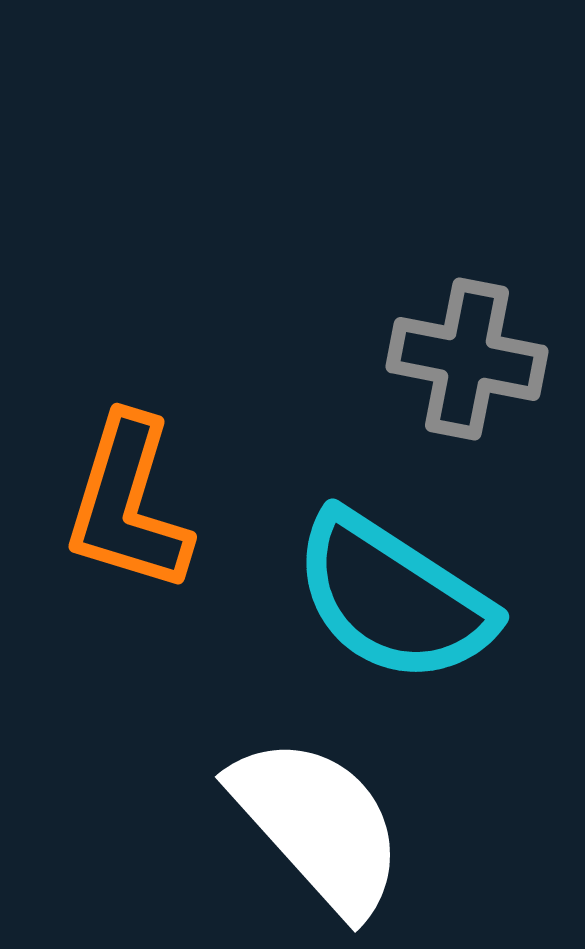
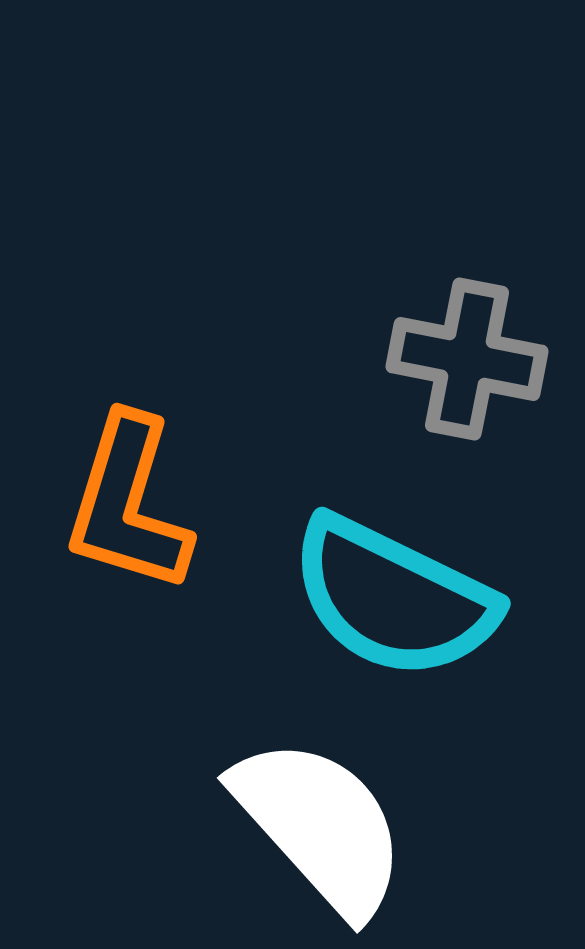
cyan semicircle: rotated 7 degrees counterclockwise
white semicircle: moved 2 px right, 1 px down
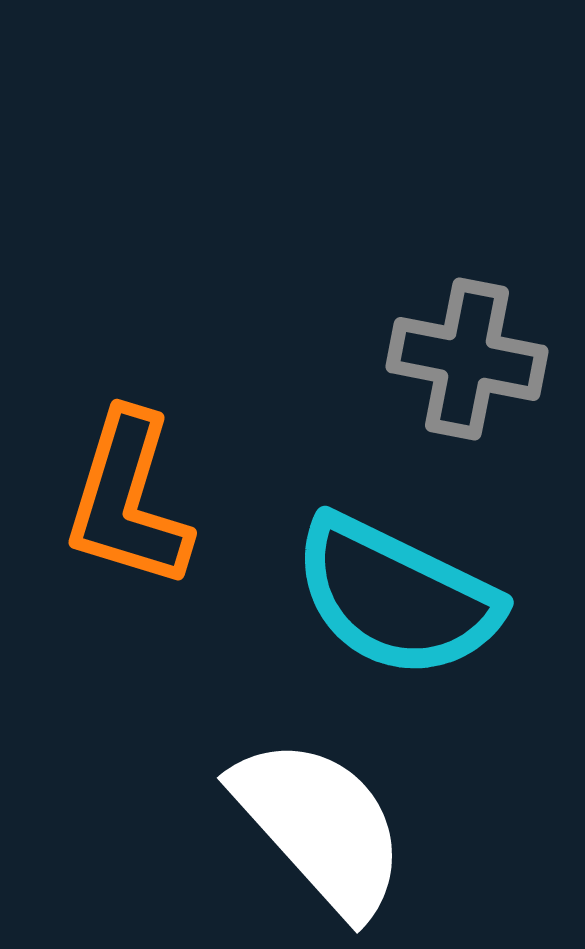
orange L-shape: moved 4 px up
cyan semicircle: moved 3 px right, 1 px up
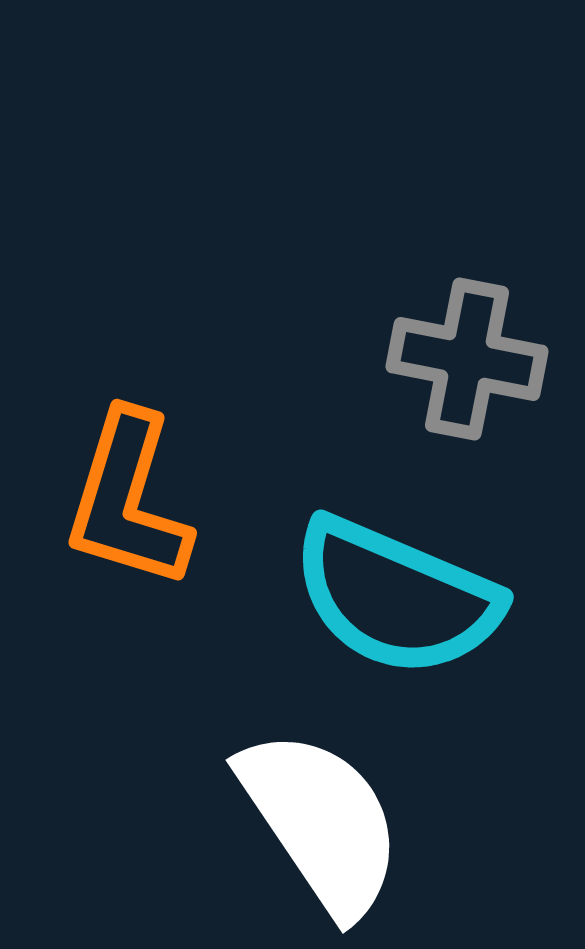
cyan semicircle: rotated 3 degrees counterclockwise
white semicircle: moved 1 px right, 4 px up; rotated 8 degrees clockwise
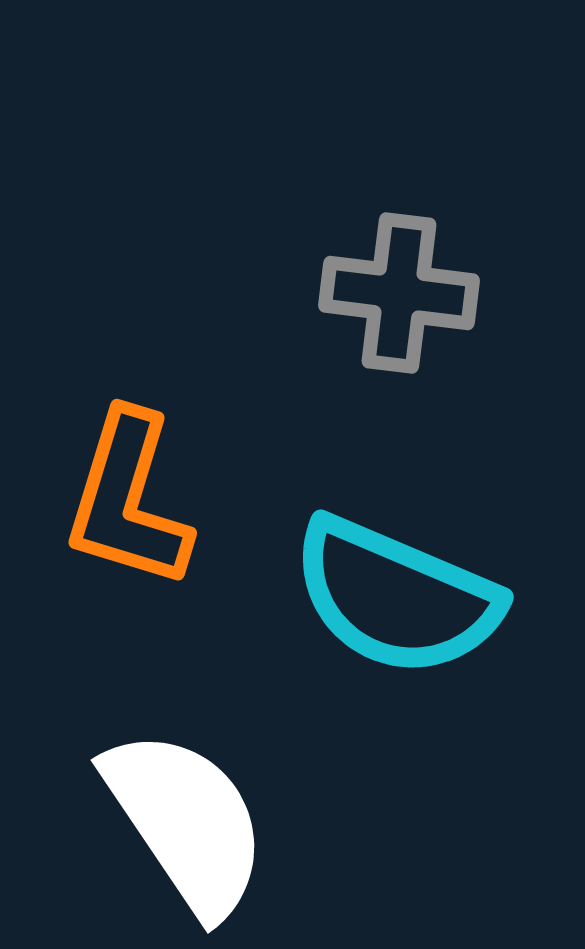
gray cross: moved 68 px left, 66 px up; rotated 4 degrees counterclockwise
white semicircle: moved 135 px left
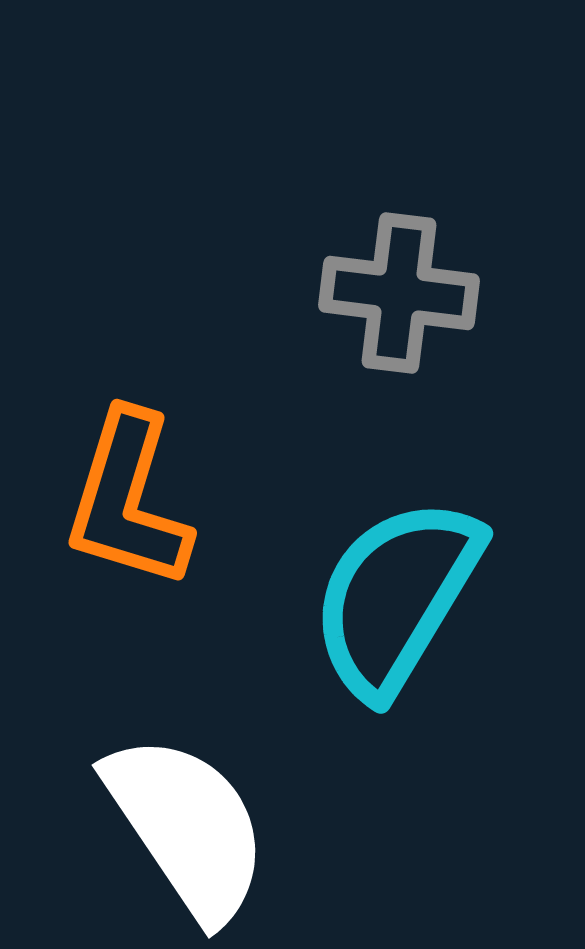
cyan semicircle: rotated 98 degrees clockwise
white semicircle: moved 1 px right, 5 px down
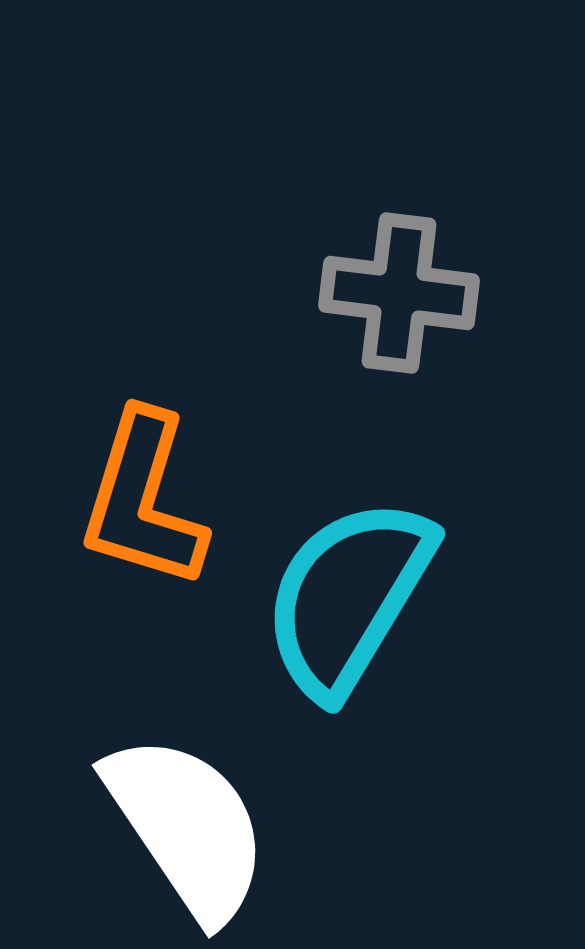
orange L-shape: moved 15 px right
cyan semicircle: moved 48 px left
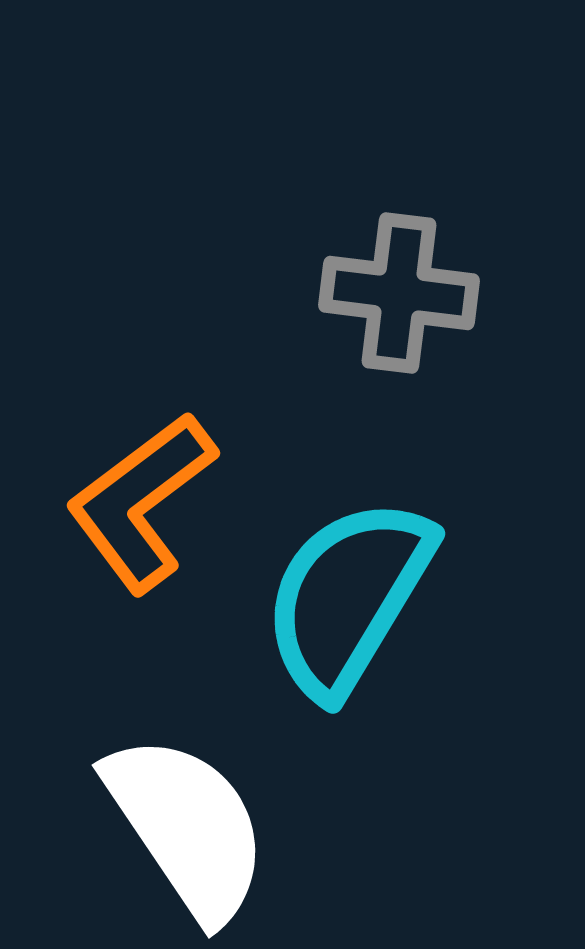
orange L-shape: moved 2 px left, 2 px down; rotated 36 degrees clockwise
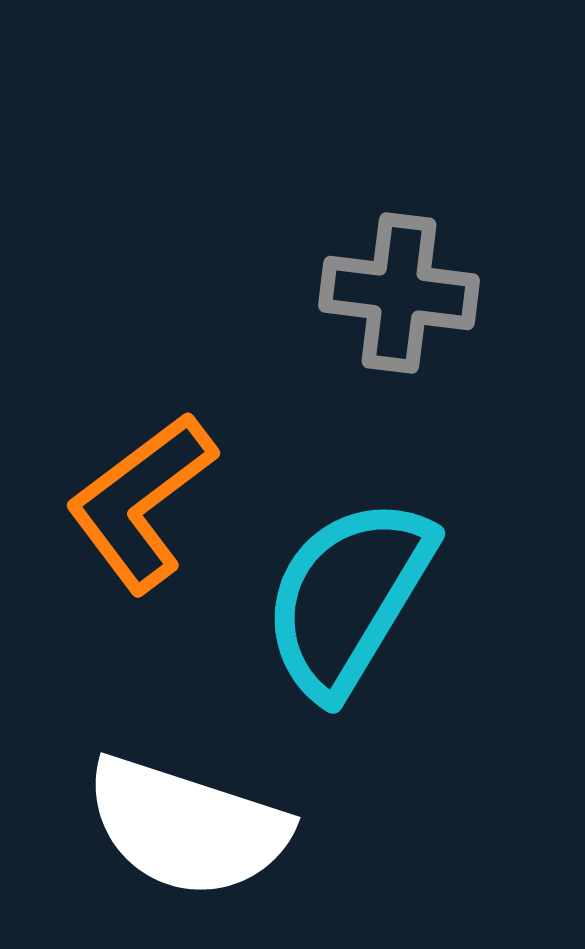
white semicircle: rotated 142 degrees clockwise
